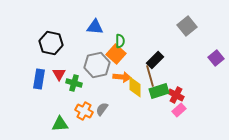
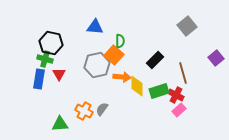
orange square: moved 2 px left, 1 px down
brown line: moved 33 px right, 3 px up
green cross: moved 29 px left, 24 px up
yellow diamond: moved 2 px right, 1 px up
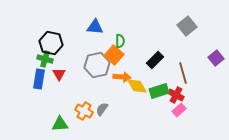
yellow diamond: rotated 30 degrees counterclockwise
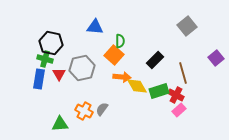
gray hexagon: moved 15 px left, 3 px down
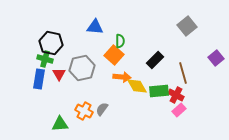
green rectangle: rotated 12 degrees clockwise
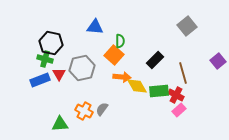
purple square: moved 2 px right, 3 px down
blue rectangle: moved 1 px right, 1 px down; rotated 60 degrees clockwise
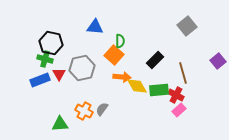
green rectangle: moved 1 px up
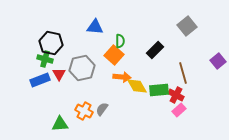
black rectangle: moved 10 px up
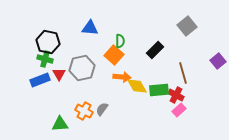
blue triangle: moved 5 px left, 1 px down
black hexagon: moved 3 px left, 1 px up
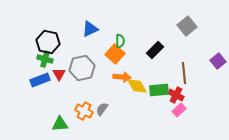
blue triangle: moved 1 px down; rotated 30 degrees counterclockwise
orange square: moved 1 px right, 1 px up
brown line: moved 1 px right; rotated 10 degrees clockwise
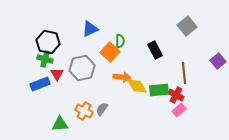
black rectangle: rotated 72 degrees counterclockwise
orange square: moved 5 px left, 2 px up
red triangle: moved 2 px left
blue rectangle: moved 4 px down
